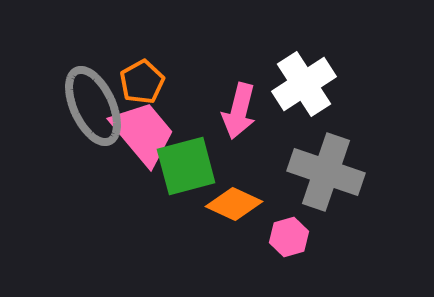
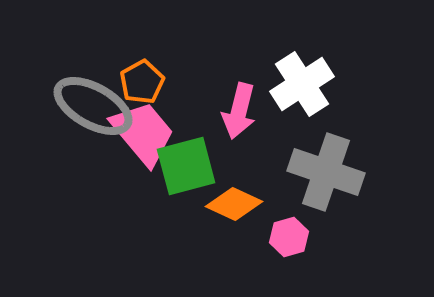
white cross: moved 2 px left
gray ellipse: rotated 36 degrees counterclockwise
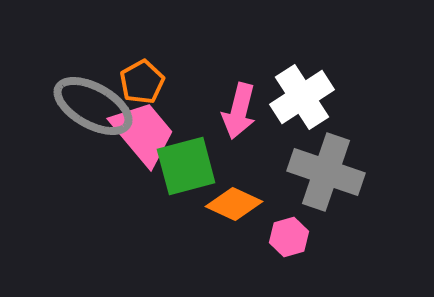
white cross: moved 13 px down
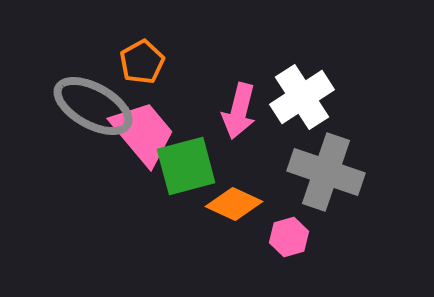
orange pentagon: moved 20 px up
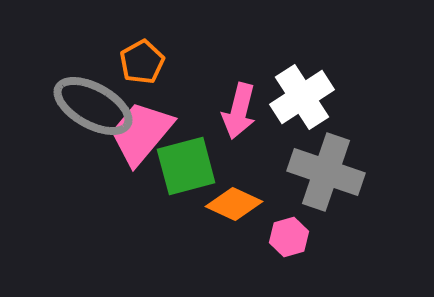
pink trapezoid: moved 2 px left; rotated 100 degrees counterclockwise
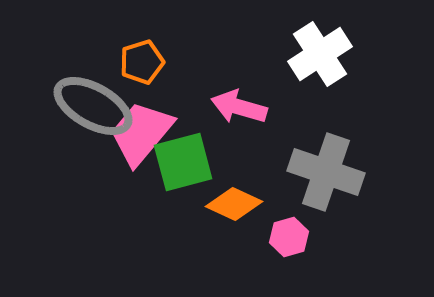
orange pentagon: rotated 12 degrees clockwise
white cross: moved 18 px right, 43 px up
pink arrow: moved 4 px up; rotated 92 degrees clockwise
green square: moved 3 px left, 4 px up
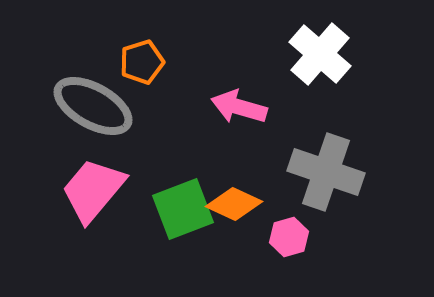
white cross: rotated 16 degrees counterclockwise
pink trapezoid: moved 48 px left, 57 px down
green square: moved 47 px down; rotated 6 degrees counterclockwise
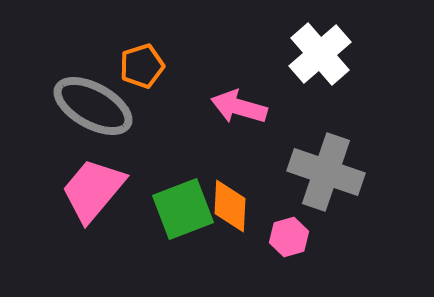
white cross: rotated 8 degrees clockwise
orange pentagon: moved 4 px down
orange diamond: moved 4 px left, 2 px down; rotated 68 degrees clockwise
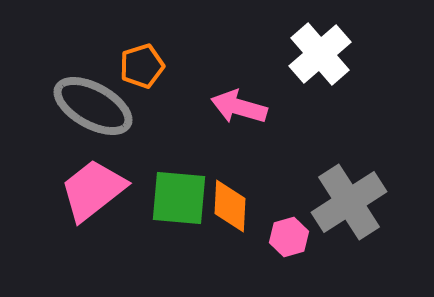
gray cross: moved 23 px right, 30 px down; rotated 38 degrees clockwise
pink trapezoid: rotated 12 degrees clockwise
green square: moved 4 px left, 11 px up; rotated 26 degrees clockwise
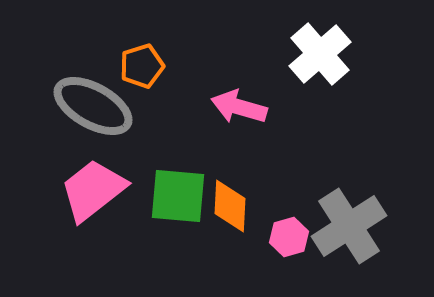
green square: moved 1 px left, 2 px up
gray cross: moved 24 px down
